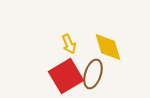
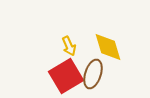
yellow arrow: moved 2 px down
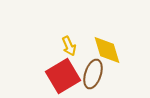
yellow diamond: moved 1 px left, 3 px down
red square: moved 3 px left
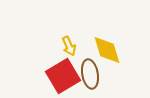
brown ellipse: moved 3 px left; rotated 28 degrees counterclockwise
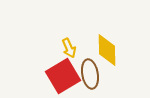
yellow arrow: moved 2 px down
yellow diamond: rotated 16 degrees clockwise
